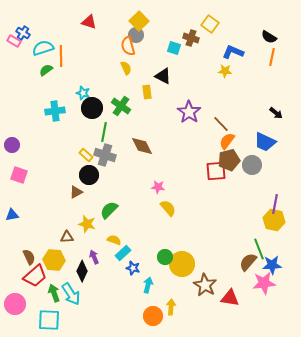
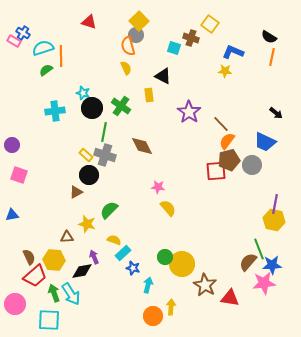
yellow rectangle at (147, 92): moved 2 px right, 3 px down
black diamond at (82, 271): rotated 55 degrees clockwise
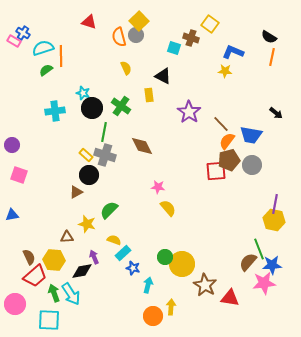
orange semicircle at (128, 46): moved 9 px left, 9 px up
blue trapezoid at (265, 142): moved 14 px left, 7 px up; rotated 15 degrees counterclockwise
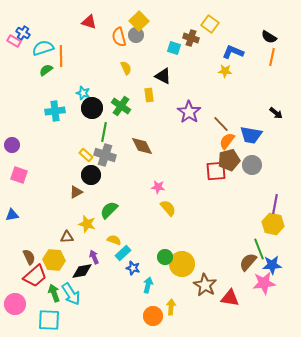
black circle at (89, 175): moved 2 px right
yellow hexagon at (274, 220): moved 1 px left, 4 px down
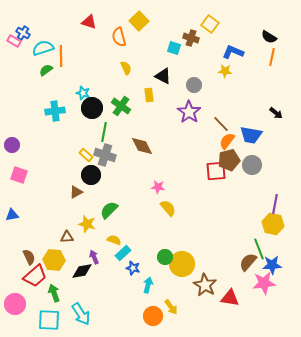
gray circle at (136, 35): moved 58 px right, 50 px down
cyan arrow at (71, 294): moved 10 px right, 20 px down
yellow arrow at (171, 307): rotated 140 degrees clockwise
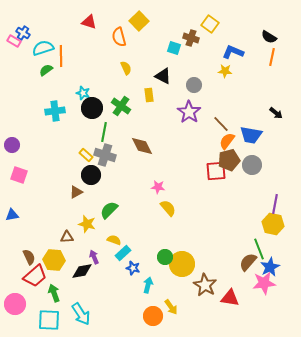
blue star at (272, 265): moved 2 px left, 2 px down; rotated 24 degrees counterclockwise
